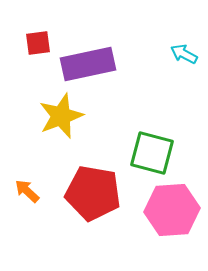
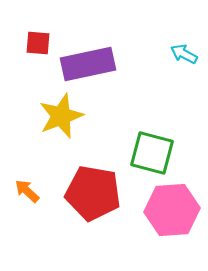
red square: rotated 12 degrees clockwise
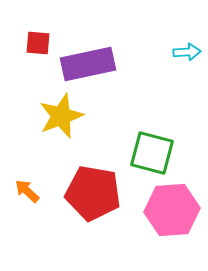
cyan arrow: moved 3 px right, 2 px up; rotated 148 degrees clockwise
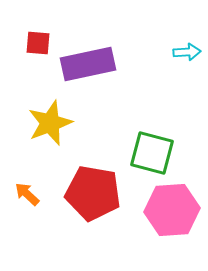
yellow star: moved 11 px left, 7 px down
orange arrow: moved 3 px down
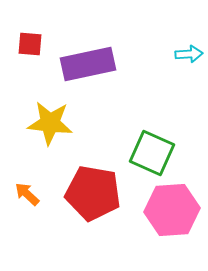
red square: moved 8 px left, 1 px down
cyan arrow: moved 2 px right, 2 px down
yellow star: rotated 27 degrees clockwise
green square: rotated 9 degrees clockwise
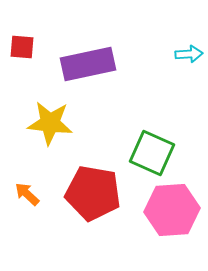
red square: moved 8 px left, 3 px down
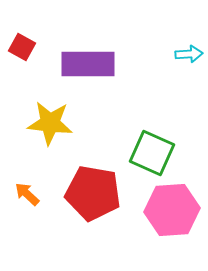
red square: rotated 24 degrees clockwise
purple rectangle: rotated 12 degrees clockwise
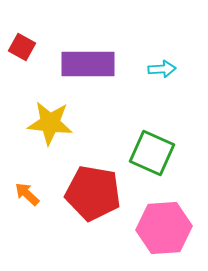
cyan arrow: moved 27 px left, 15 px down
pink hexagon: moved 8 px left, 18 px down
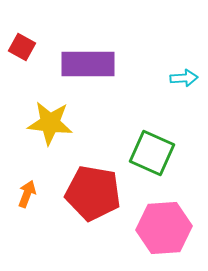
cyan arrow: moved 22 px right, 9 px down
orange arrow: rotated 68 degrees clockwise
